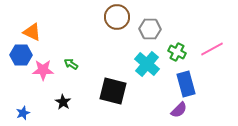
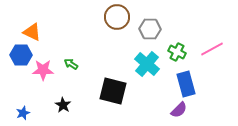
black star: moved 3 px down
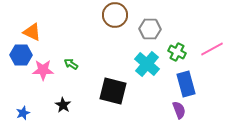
brown circle: moved 2 px left, 2 px up
purple semicircle: rotated 66 degrees counterclockwise
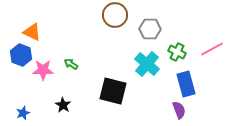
blue hexagon: rotated 20 degrees clockwise
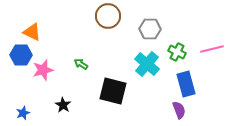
brown circle: moved 7 px left, 1 px down
pink line: rotated 15 degrees clockwise
blue hexagon: rotated 20 degrees counterclockwise
green arrow: moved 10 px right
pink star: rotated 15 degrees counterclockwise
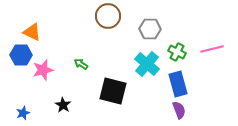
blue rectangle: moved 8 px left
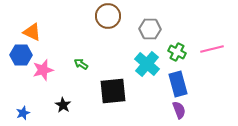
black square: rotated 20 degrees counterclockwise
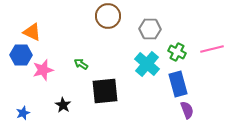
black square: moved 8 px left
purple semicircle: moved 8 px right
